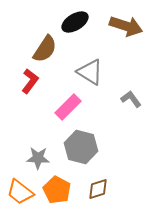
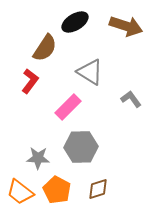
brown semicircle: moved 1 px up
gray hexagon: rotated 16 degrees counterclockwise
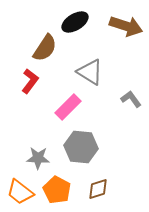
gray hexagon: rotated 8 degrees clockwise
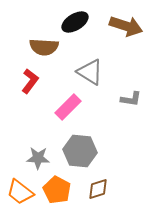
brown semicircle: moved 1 px left, 1 px up; rotated 60 degrees clockwise
gray L-shape: rotated 135 degrees clockwise
gray hexagon: moved 1 px left, 4 px down
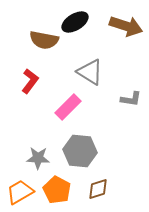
brown semicircle: moved 7 px up; rotated 8 degrees clockwise
orange trapezoid: rotated 112 degrees clockwise
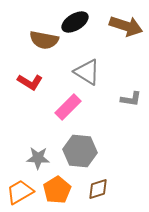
gray triangle: moved 3 px left
red L-shape: moved 1 px down; rotated 85 degrees clockwise
orange pentagon: rotated 12 degrees clockwise
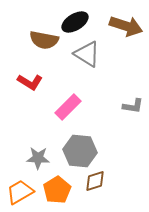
gray triangle: moved 18 px up
gray L-shape: moved 2 px right, 7 px down
brown diamond: moved 3 px left, 8 px up
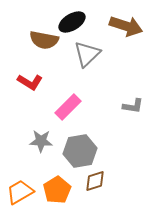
black ellipse: moved 3 px left
gray triangle: rotated 44 degrees clockwise
gray hexagon: rotated 16 degrees counterclockwise
gray star: moved 3 px right, 17 px up
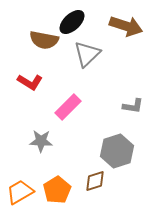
black ellipse: rotated 12 degrees counterclockwise
gray hexagon: moved 37 px right; rotated 8 degrees counterclockwise
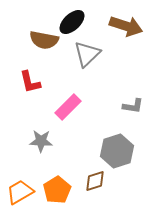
red L-shape: rotated 45 degrees clockwise
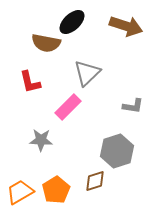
brown semicircle: moved 2 px right, 3 px down
gray triangle: moved 19 px down
gray star: moved 1 px up
orange pentagon: moved 1 px left
